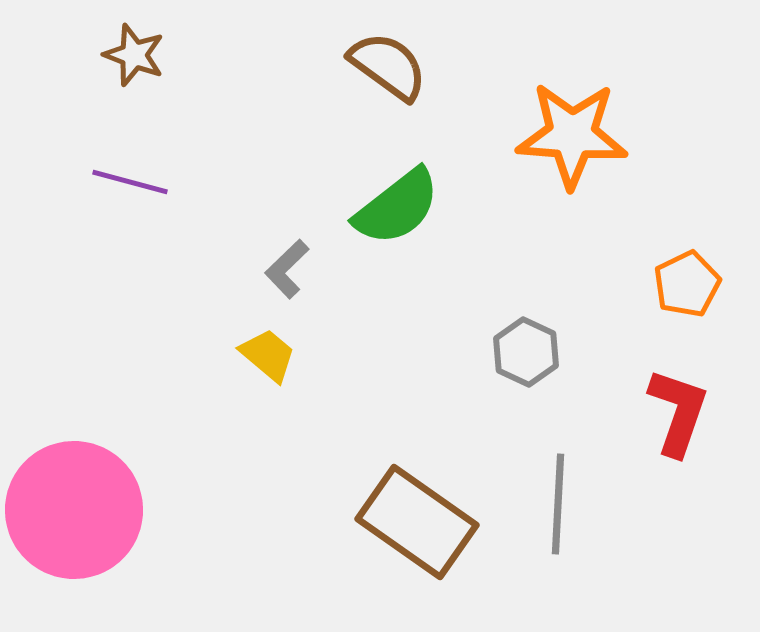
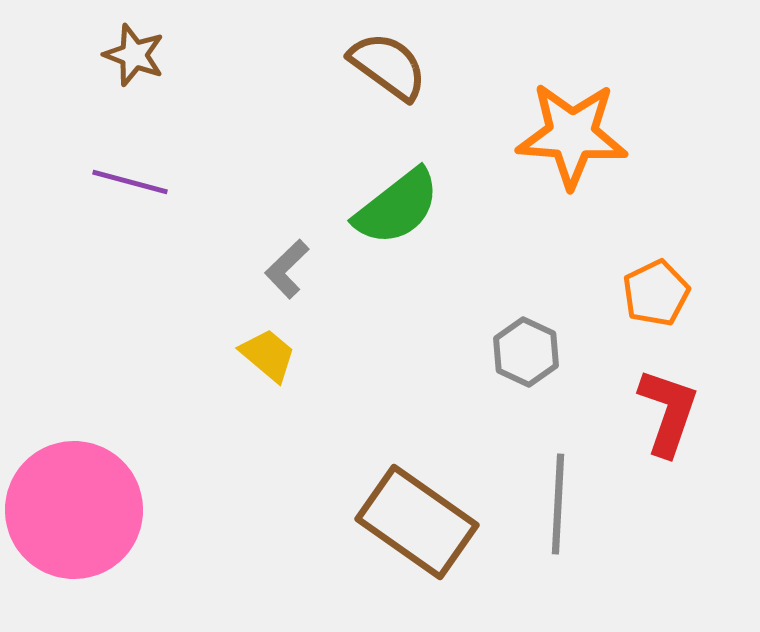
orange pentagon: moved 31 px left, 9 px down
red L-shape: moved 10 px left
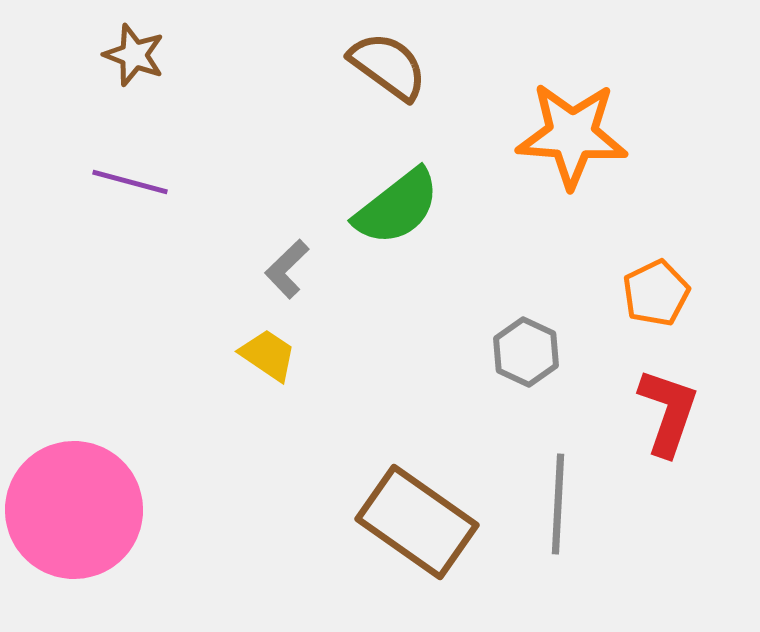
yellow trapezoid: rotated 6 degrees counterclockwise
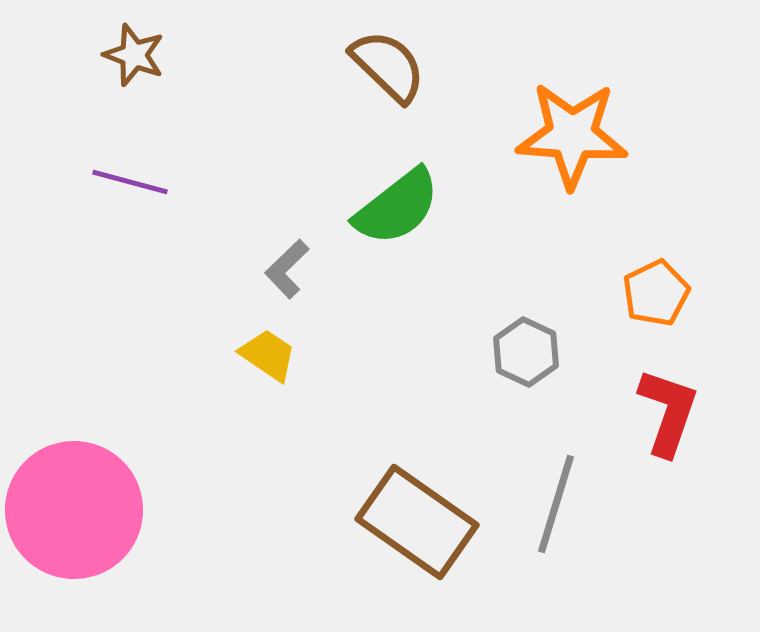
brown semicircle: rotated 8 degrees clockwise
gray line: moved 2 px left; rotated 14 degrees clockwise
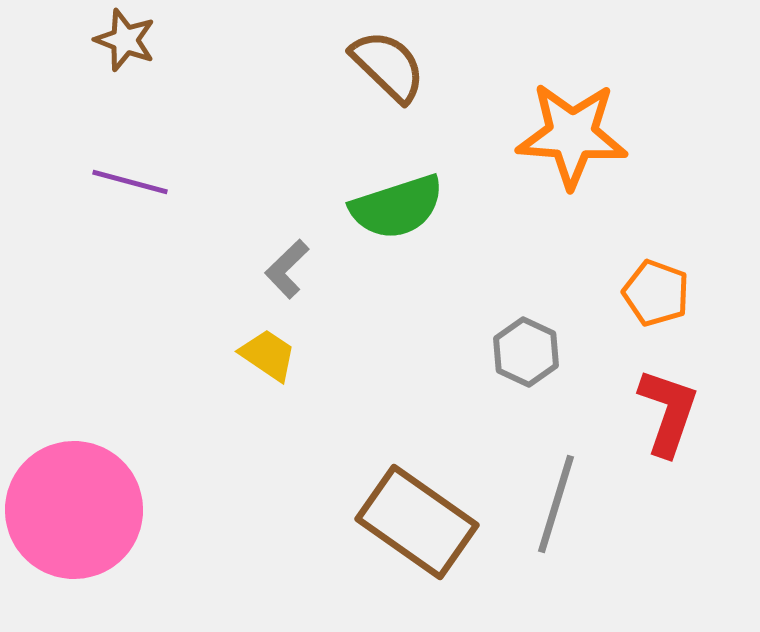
brown star: moved 9 px left, 15 px up
green semicircle: rotated 20 degrees clockwise
orange pentagon: rotated 26 degrees counterclockwise
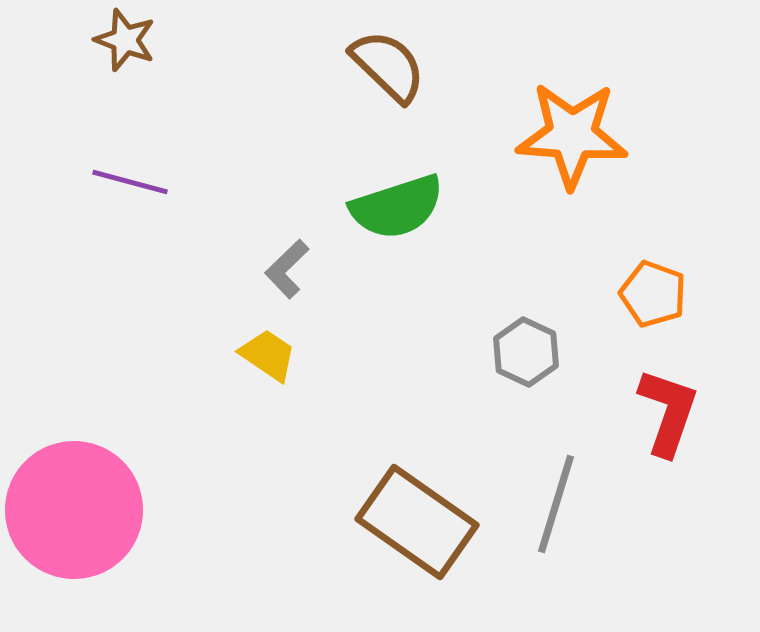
orange pentagon: moved 3 px left, 1 px down
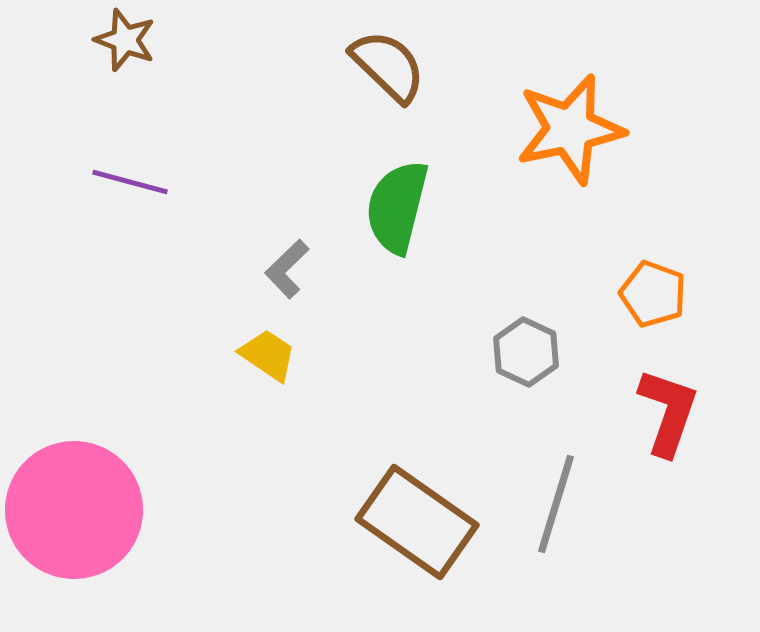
orange star: moved 2 px left, 6 px up; rotated 16 degrees counterclockwise
green semicircle: rotated 122 degrees clockwise
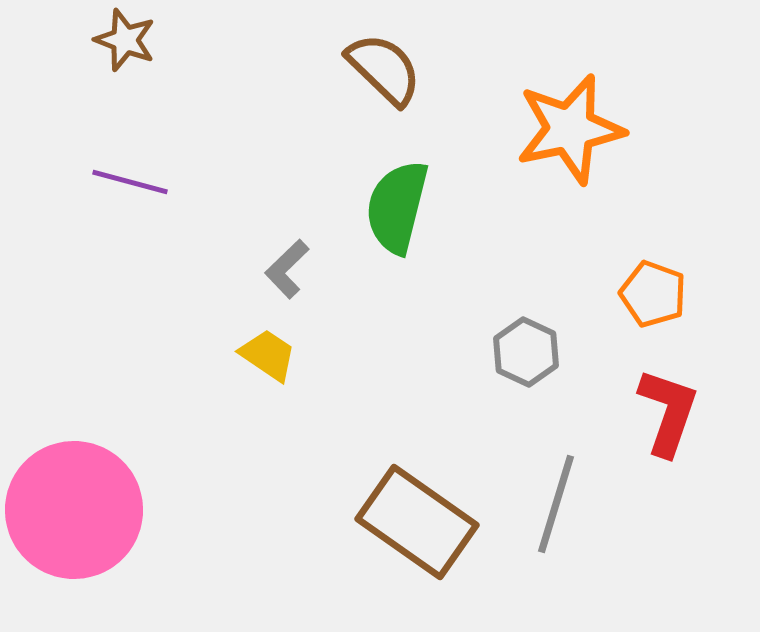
brown semicircle: moved 4 px left, 3 px down
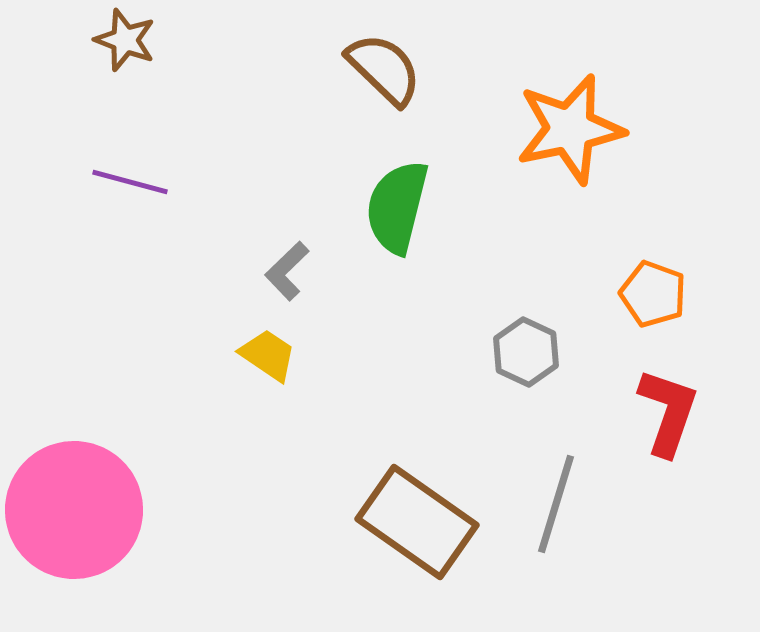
gray L-shape: moved 2 px down
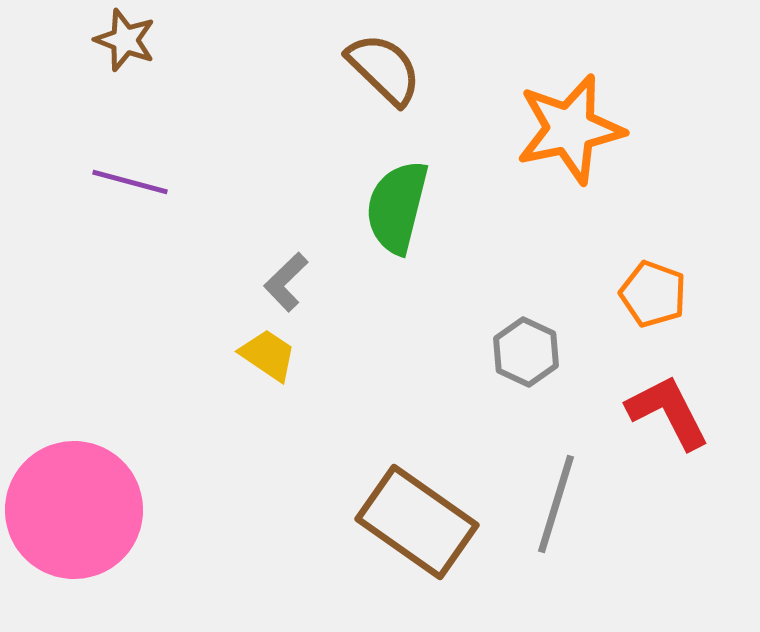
gray L-shape: moved 1 px left, 11 px down
red L-shape: rotated 46 degrees counterclockwise
